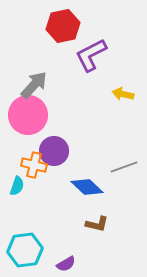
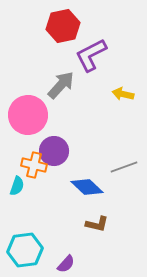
gray arrow: moved 27 px right
purple semicircle: rotated 18 degrees counterclockwise
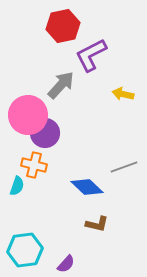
purple circle: moved 9 px left, 18 px up
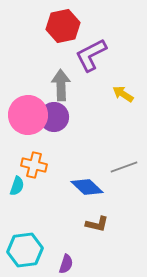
gray arrow: rotated 44 degrees counterclockwise
yellow arrow: rotated 20 degrees clockwise
purple circle: moved 9 px right, 16 px up
purple semicircle: rotated 24 degrees counterclockwise
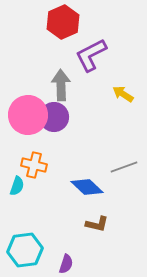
red hexagon: moved 4 px up; rotated 12 degrees counterclockwise
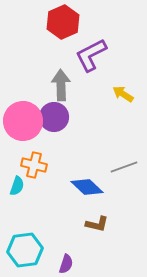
pink circle: moved 5 px left, 6 px down
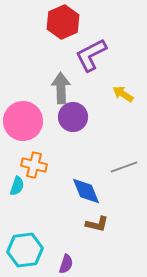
gray arrow: moved 3 px down
purple circle: moved 19 px right
blue diamond: moved 1 px left, 4 px down; rotated 24 degrees clockwise
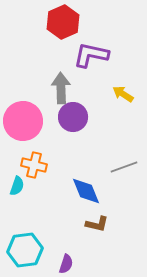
purple L-shape: rotated 39 degrees clockwise
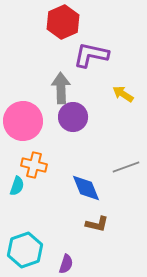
gray line: moved 2 px right
blue diamond: moved 3 px up
cyan hexagon: rotated 12 degrees counterclockwise
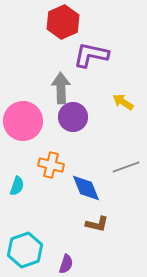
yellow arrow: moved 8 px down
orange cross: moved 17 px right
